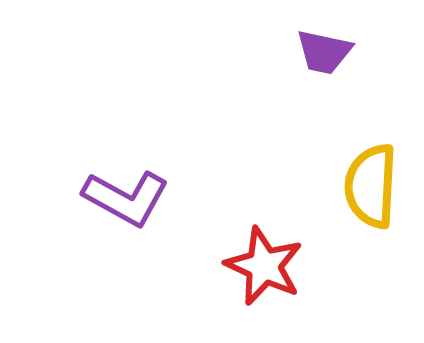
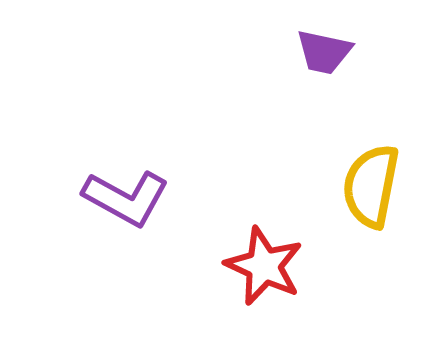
yellow semicircle: rotated 8 degrees clockwise
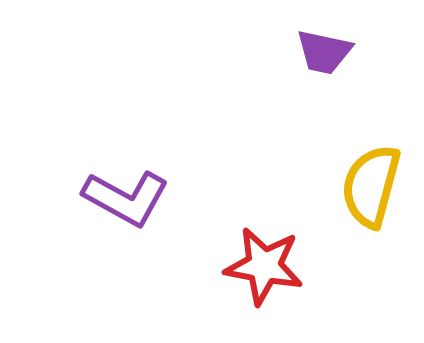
yellow semicircle: rotated 4 degrees clockwise
red star: rotated 14 degrees counterclockwise
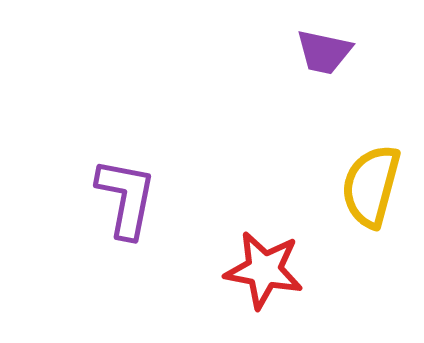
purple L-shape: rotated 108 degrees counterclockwise
red star: moved 4 px down
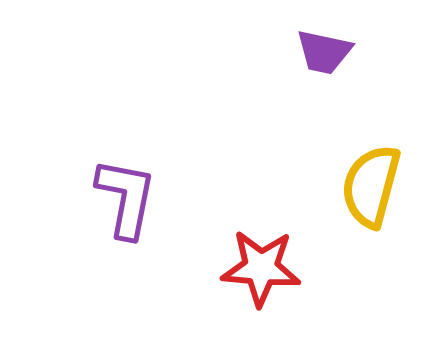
red star: moved 3 px left, 2 px up; rotated 6 degrees counterclockwise
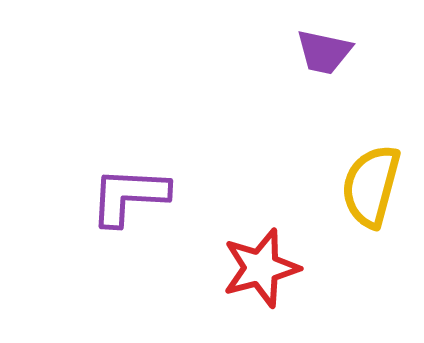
purple L-shape: moved 3 px right, 2 px up; rotated 98 degrees counterclockwise
red star: rotated 20 degrees counterclockwise
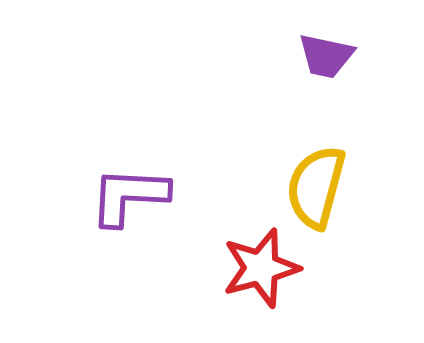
purple trapezoid: moved 2 px right, 4 px down
yellow semicircle: moved 55 px left, 1 px down
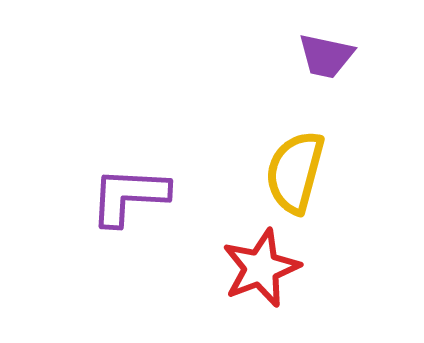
yellow semicircle: moved 21 px left, 15 px up
red star: rotated 6 degrees counterclockwise
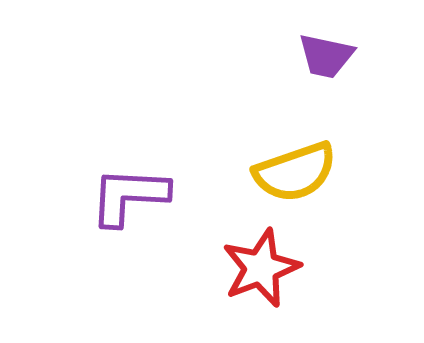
yellow semicircle: rotated 124 degrees counterclockwise
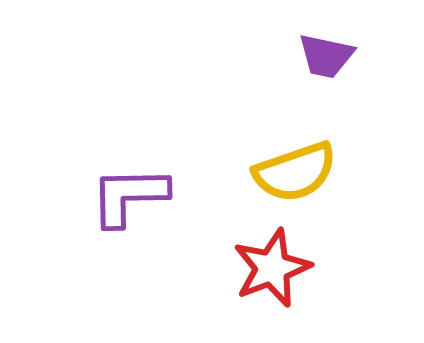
purple L-shape: rotated 4 degrees counterclockwise
red star: moved 11 px right
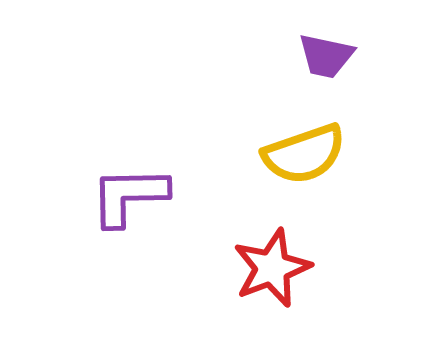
yellow semicircle: moved 9 px right, 18 px up
